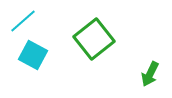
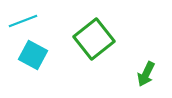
cyan line: rotated 20 degrees clockwise
green arrow: moved 4 px left
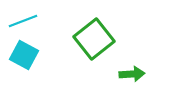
cyan square: moved 9 px left
green arrow: moved 14 px left; rotated 120 degrees counterclockwise
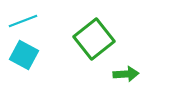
green arrow: moved 6 px left
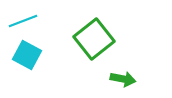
cyan square: moved 3 px right
green arrow: moved 3 px left, 5 px down; rotated 15 degrees clockwise
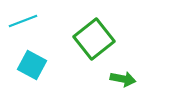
cyan square: moved 5 px right, 10 px down
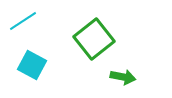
cyan line: rotated 12 degrees counterclockwise
green arrow: moved 2 px up
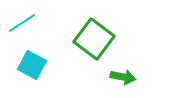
cyan line: moved 1 px left, 2 px down
green square: rotated 15 degrees counterclockwise
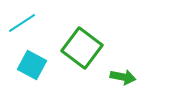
green square: moved 12 px left, 9 px down
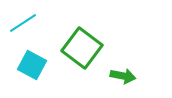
cyan line: moved 1 px right
green arrow: moved 1 px up
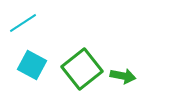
green square: moved 21 px down; rotated 15 degrees clockwise
